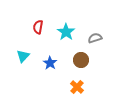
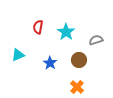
gray semicircle: moved 1 px right, 2 px down
cyan triangle: moved 5 px left, 1 px up; rotated 24 degrees clockwise
brown circle: moved 2 px left
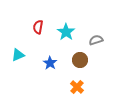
brown circle: moved 1 px right
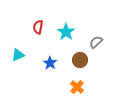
gray semicircle: moved 2 px down; rotated 24 degrees counterclockwise
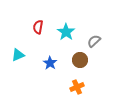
gray semicircle: moved 2 px left, 1 px up
orange cross: rotated 24 degrees clockwise
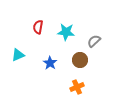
cyan star: rotated 30 degrees counterclockwise
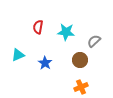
blue star: moved 5 px left
orange cross: moved 4 px right
